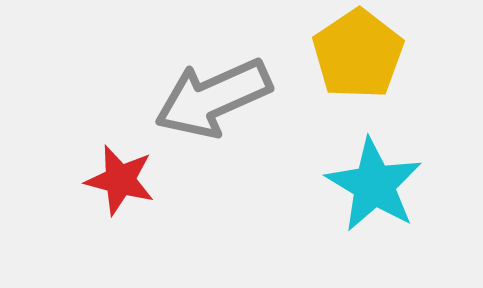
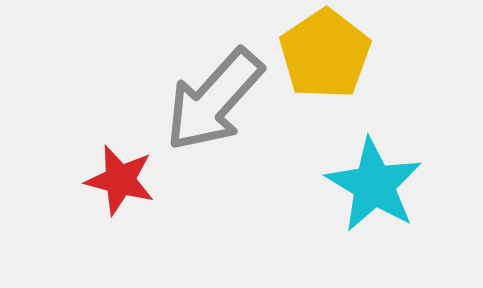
yellow pentagon: moved 33 px left
gray arrow: moved 1 px right, 2 px down; rotated 24 degrees counterclockwise
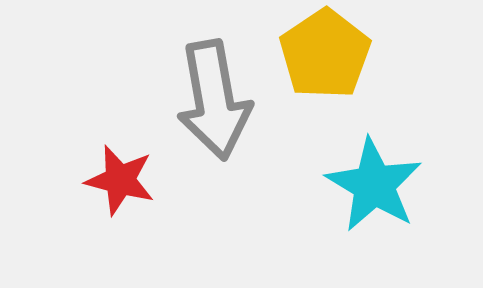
gray arrow: rotated 52 degrees counterclockwise
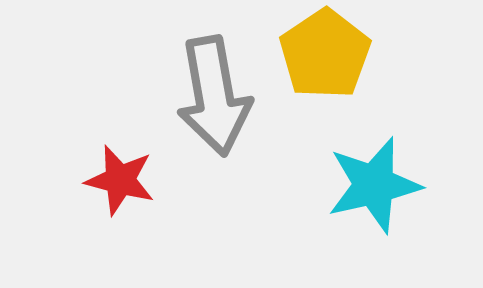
gray arrow: moved 4 px up
cyan star: rotated 28 degrees clockwise
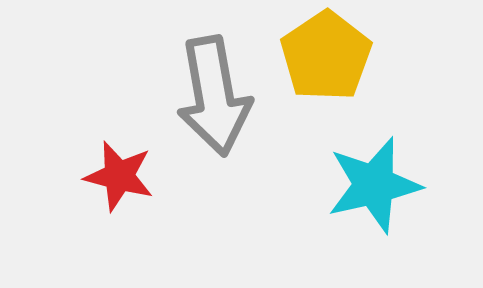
yellow pentagon: moved 1 px right, 2 px down
red star: moved 1 px left, 4 px up
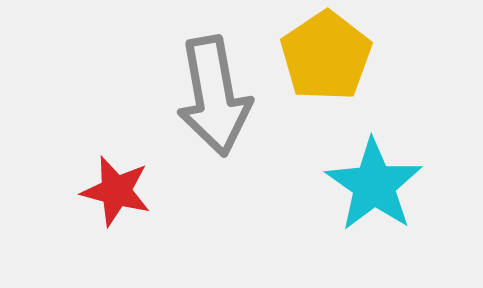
red star: moved 3 px left, 15 px down
cyan star: rotated 24 degrees counterclockwise
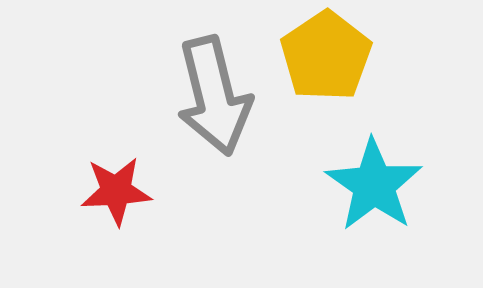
gray arrow: rotated 4 degrees counterclockwise
red star: rotated 18 degrees counterclockwise
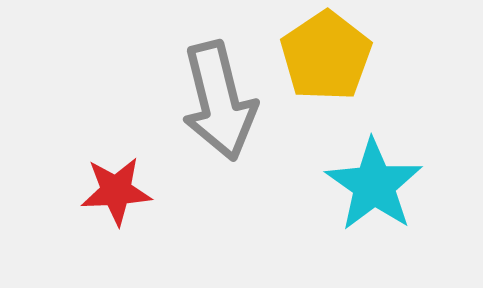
gray arrow: moved 5 px right, 5 px down
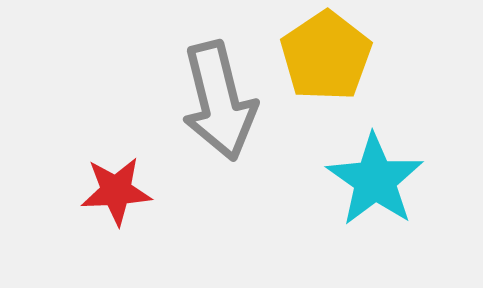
cyan star: moved 1 px right, 5 px up
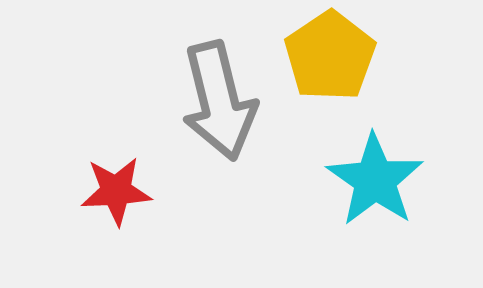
yellow pentagon: moved 4 px right
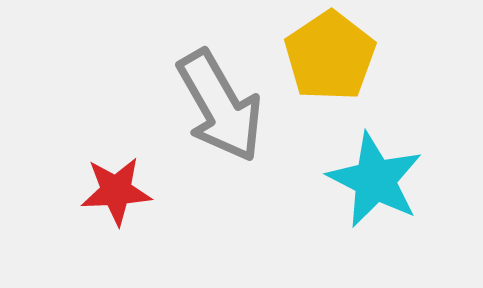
gray arrow: moved 1 px right, 5 px down; rotated 16 degrees counterclockwise
cyan star: rotated 8 degrees counterclockwise
